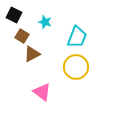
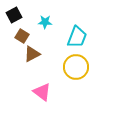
black square: rotated 35 degrees clockwise
cyan star: rotated 16 degrees counterclockwise
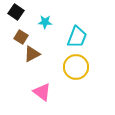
black square: moved 2 px right, 3 px up; rotated 28 degrees counterclockwise
brown square: moved 1 px left, 1 px down
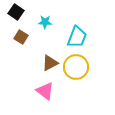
brown triangle: moved 18 px right, 9 px down
pink triangle: moved 3 px right, 1 px up
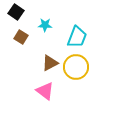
cyan star: moved 3 px down
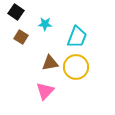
cyan star: moved 1 px up
brown triangle: rotated 18 degrees clockwise
pink triangle: rotated 36 degrees clockwise
